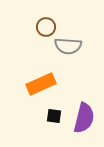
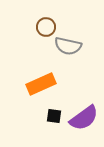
gray semicircle: rotated 8 degrees clockwise
purple semicircle: rotated 40 degrees clockwise
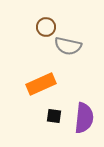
purple semicircle: rotated 48 degrees counterclockwise
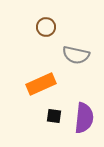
gray semicircle: moved 8 px right, 9 px down
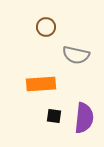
orange rectangle: rotated 20 degrees clockwise
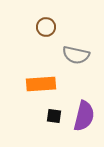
purple semicircle: moved 2 px up; rotated 8 degrees clockwise
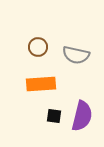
brown circle: moved 8 px left, 20 px down
purple semicircle: moved 2 px left
